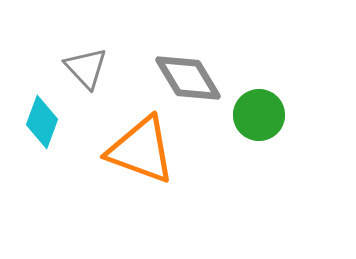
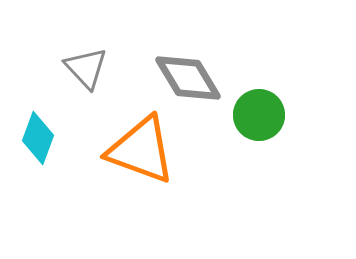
cyan diamond: moved 4 px left, 16 px down
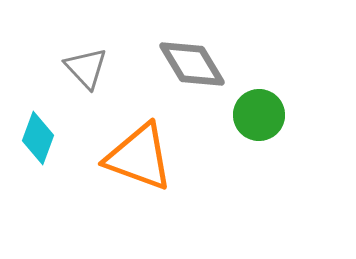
gray diamond: moved 4 px right, 14 px up
orange triangle: moved 2 px left, 7 px down
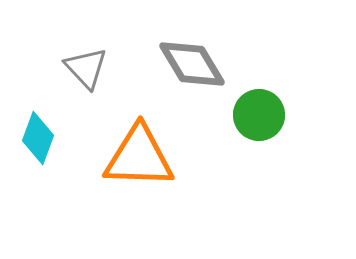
orange triangle: rotated 18 degrees counterclockwise
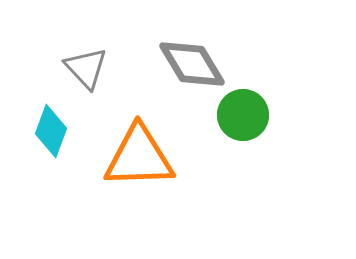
green circle: moved 16 px left
cyan diamond: moved 13 px right, 7 px up
orange triangle: rotated 4 degrees counterclockwise
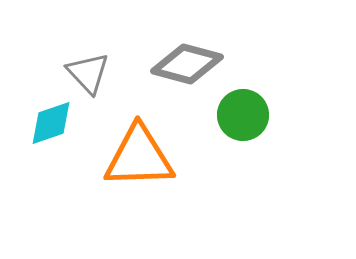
gray diamond: moved 5 px left; rotated 44 degrees counterclockwise
gray triangle: moved 2 px right, 5 px down
cyan diamond: moved 8 px up; rotated 51 degrees clockwise
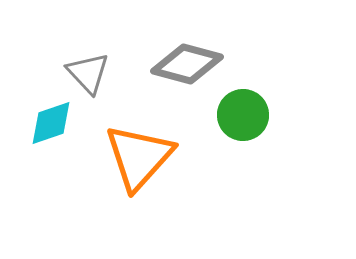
orange triangle: rotated 46 degrees counterclockwise
